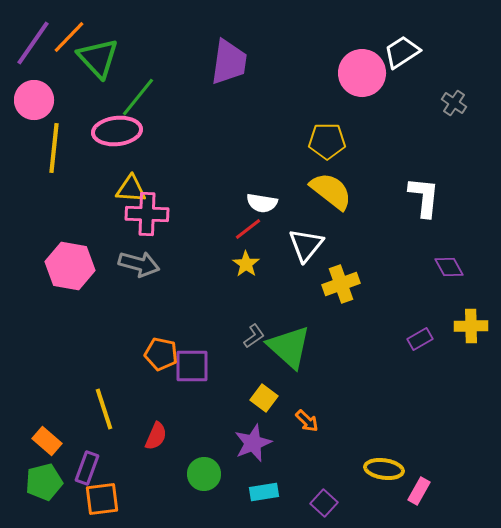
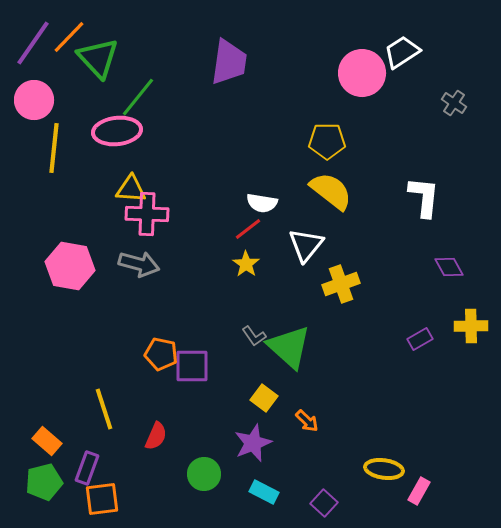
gray L-shape at (254, 336): rotated 90 degrees clockwise
cyan rectangle at (264, 492): rotated 36 degrees clockwise
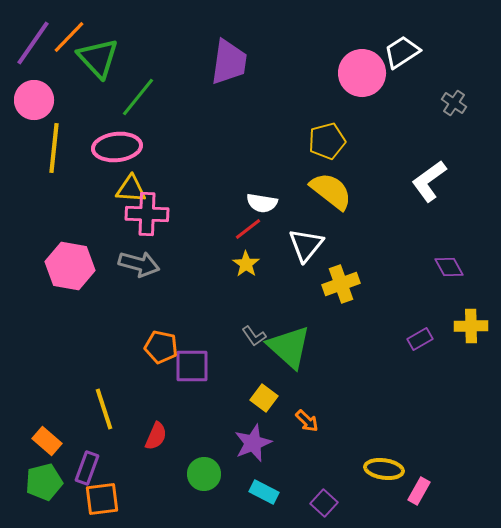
pink ellipse at (117, 131): moved 16 px down
yellow pentagon at (327, 141): rotated 15 degrees counterclockwise
white L-shape at (424, 197): moved 5 px right, 16 px up; rotated 132 degrees counterclockwise
orange pentagon at (161, 354): moved 7 px up
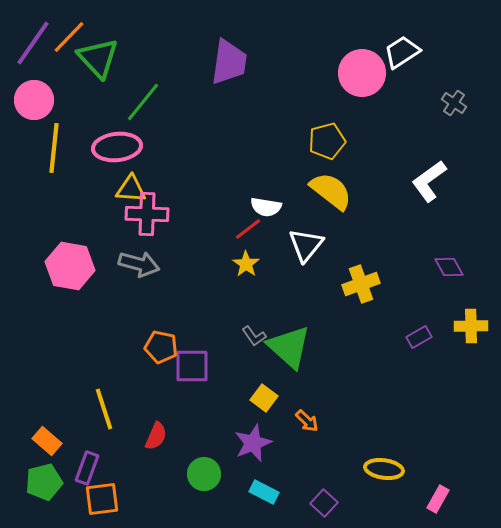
green line at (138, 97): moved 5 px right, 5 px down
white semicircle at (262, 203): moved 4 px right, 4 px down
yellow cross at (341, 284): moved 20 px right
purple rectangle at (420, 339): moved 1 px left, 2 px up
pink rectangle at (419, 491): moved 19 px right, 8 px down
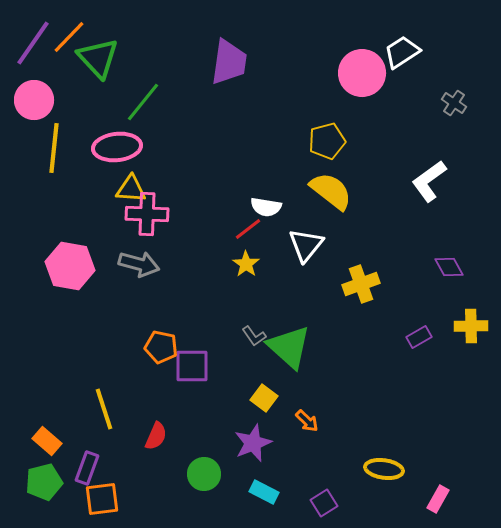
purple square at (324, 503): rotated 16 degrees clockwise
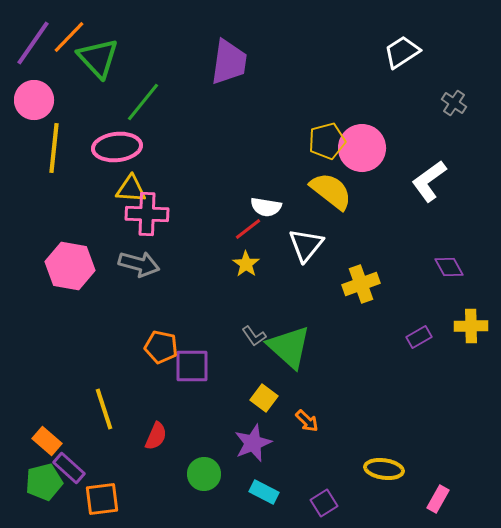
pink circle at (362, 73): moved 75 px down
purple rectangle at (87, 468): moved 18 px left; rotated 68 degrees counterclockwise
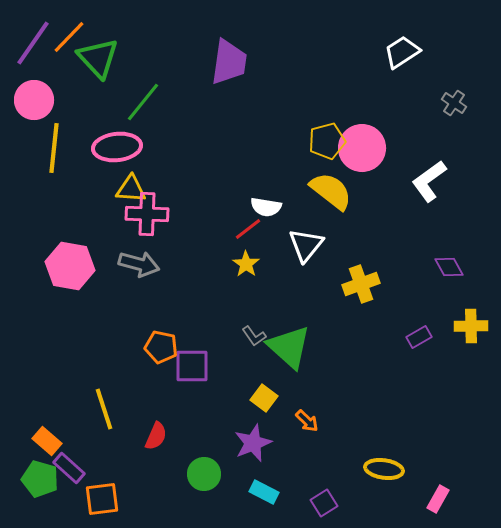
green pentagon at (44, 482): moved 4 px left, 3 px up; rotated 30 degrees clockwise
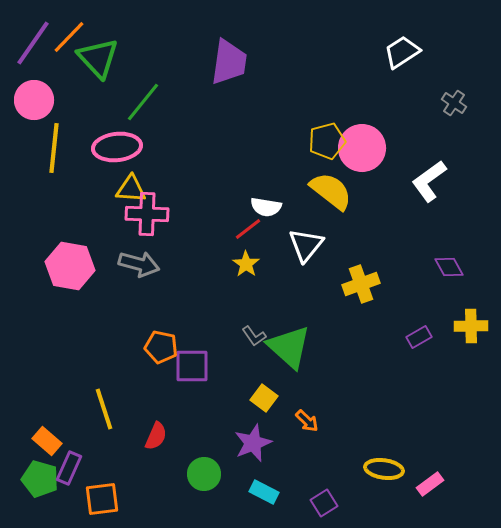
purple rectangle at (69, 468): rotated 72 degrees clockwise
pink rectangle at (438, 499): moved 8 px left, 15 px up; rotated 24 degrees clockwise
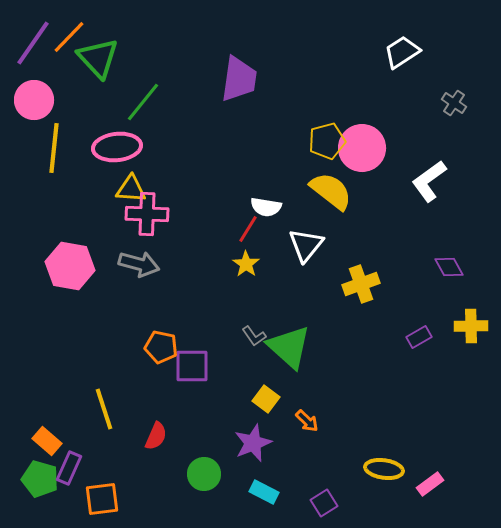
purple trapezoid at (229, 62): moved 10 px right, 17 px down
red line at (248, 229): rotated 20 degrees counterclockwise
yellow square at (264, 398): moved 2 px right, 1 px down
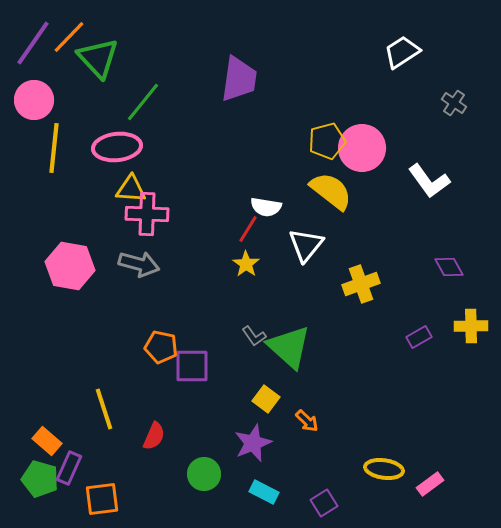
white L-shape at (429, 181): rotated 90 degrees counterclockwise
red semicircle at (156, 436): moved 2 px left
